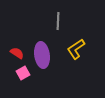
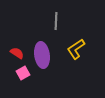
gray line: moved 2 px left
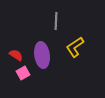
yellow L-shape: moved 1 px left, 2 px up
red semicircle: moved 1 px left, 2 px down
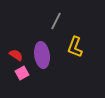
gray line: rotated 24 degrees clockwise
yellow L-shape: rotated 35 degrees counterclockwise
pink square: moved 1 px left
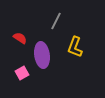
red semicircle: moved 4 px right, 17 px up
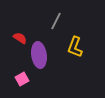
purple ellipse: moved 3 px left
pink square: moved 6 px down
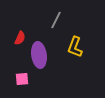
gray line: moved 1 px up
red semicircle: rotated 80 degrees clockwise
pink square: rotated 24 degrees clockwise
